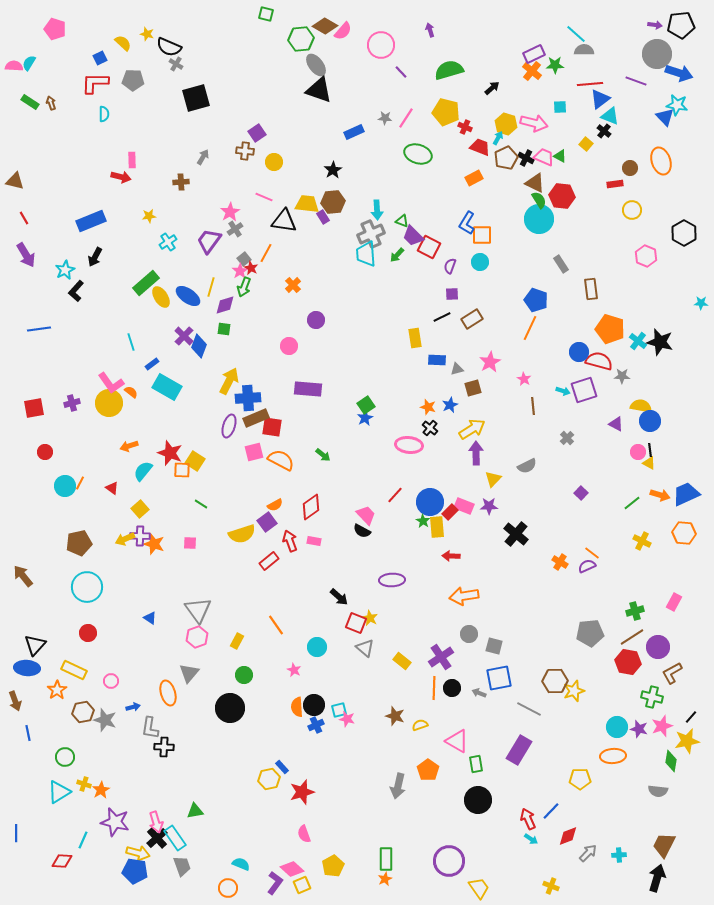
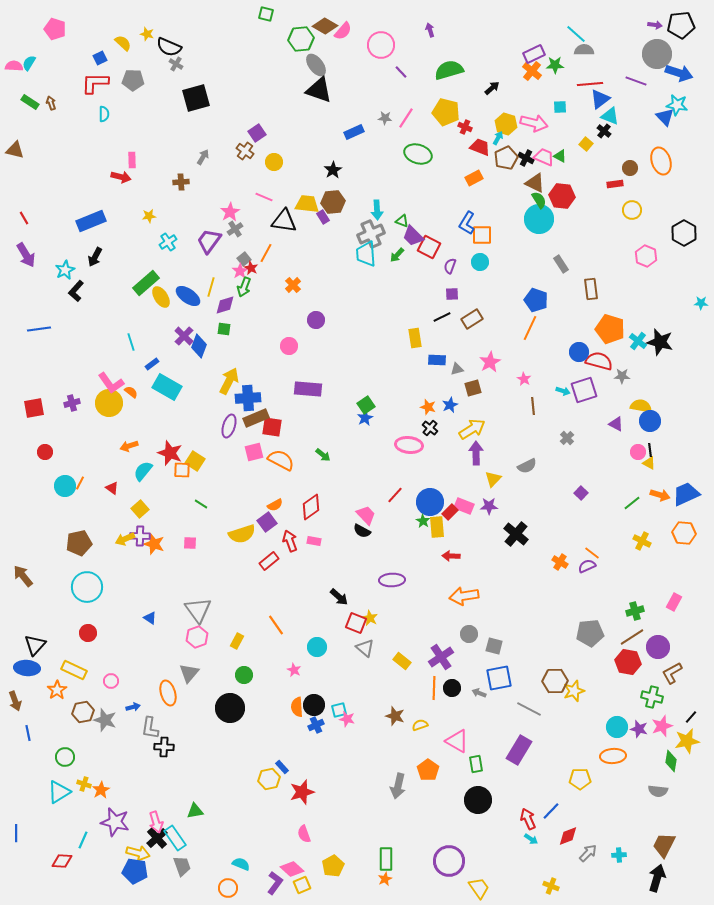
brown cross at (245, 151): rotated 30 degrees clockwise
brown triangle at (15, 181): moved 31 px up
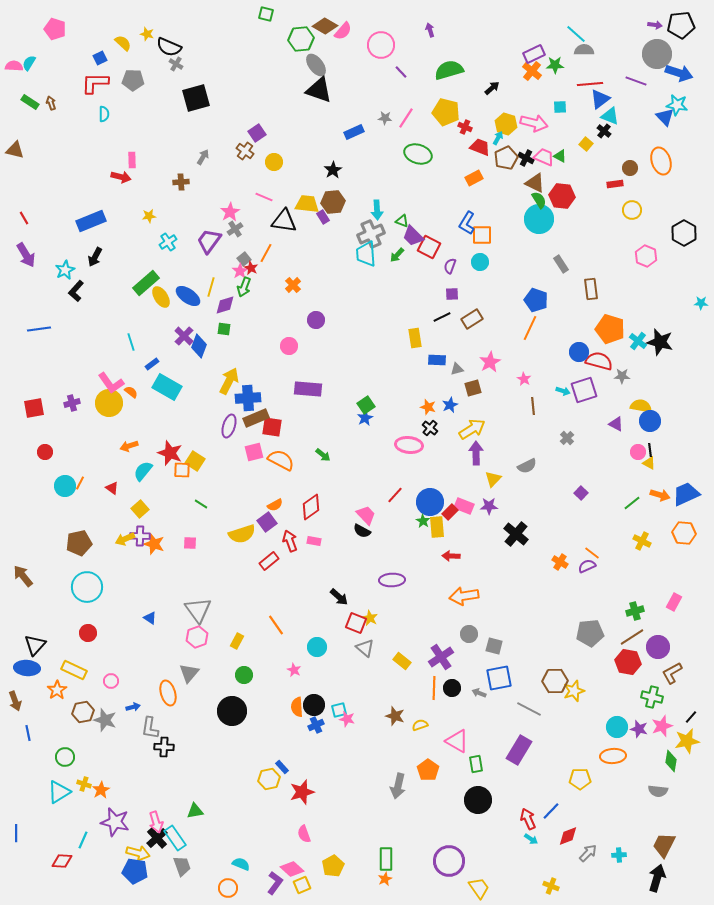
black circle at (230, 708): moved 2 px right, 3 px down
